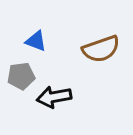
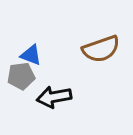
blue triangle: moved 5 px left, 14 px down
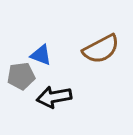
brown semicircle: rotated 9 degrees counterclockwise
blue triangle: moved 10 px right
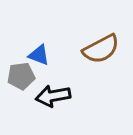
blue triangle: moved 2 px left
black arrow: moved 1 px left, 1 px up
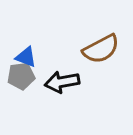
blue triangle: moved 13 px left, 2 px down
black arrow: moved 9 px right, 14 px up
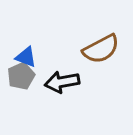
gray pentagon: rotated 16 degrees counterclockwise
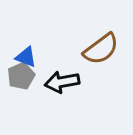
brown semicircle: rotated 9 degrees counterclockwise
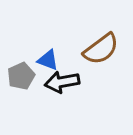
blue triangle: moved 22 px right, 3 px down
